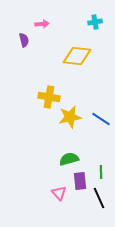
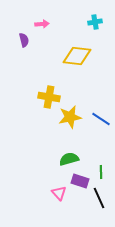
purple rectangle: rotated 66 degrees counterclockwise
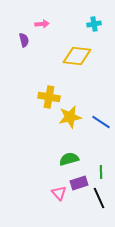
cyan cross: moved 1 px left, 2 px down
blue line: moved 3 px down
purple rectangle: moved 1 px left, 2 px down; rotated 36 degrees counterclockwise
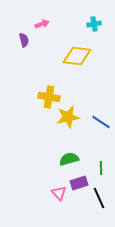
pink arrow: rotated 16 degrees counterclockwise
yellow star: moved 2 px left
green line: moved 4 px up
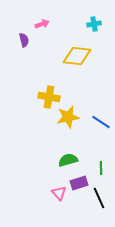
green semicircle: moved 1 px left, 1 px down
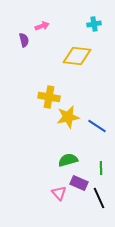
pink arrow: moved 2 px down
blue line: moved 4 px left, 4 px down
purple rectangle: rotated 42 degrees clockwise
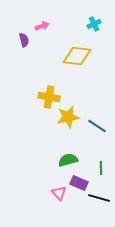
cyan cross: rotated 16 degrees counterclockwise
black line: rotated 50 degrees counterclockwise
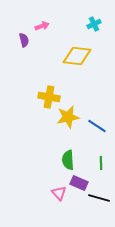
green semicircle: rotated 78 degrees counterclockwise
green line: moved 5 px up
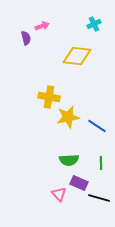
purple semicircle: moved 2 px right, 2 px up
green semicircle: moved 1 px right; rotated 90 degrees counterclockwise
pink triangle: moved 1 px down
